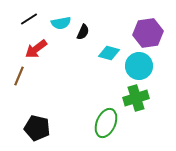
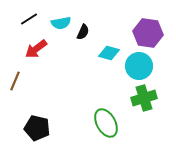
purple hexagon: rotated 16 degrees clockwise
brown line: moved 4 px left, 5 px down
green cross: moved 8 px right
green ellipse: rotated 52 degrees counterclockwise
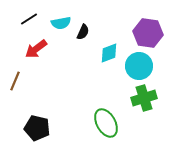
cyan diamond: rotated 35 degrees counterclockwise
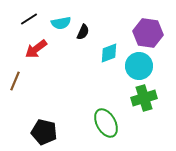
black pentagon: moved 7 px right, 4 px down
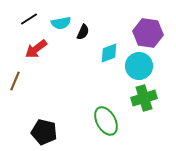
green ellipse: moved 2 px up
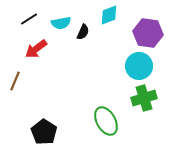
cyan diamond: moved 38 px up
black pentagon: rotated 20 degrees clockwise
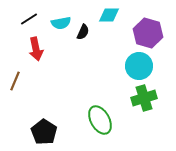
cyan diamond: rotated 20 degrees clockwise
purple hexagon: rotated 8 degrees clockwise
red arrow: rotated 65 degrees counterclockwise
green ellipse: moved 6 px left, 1 px up
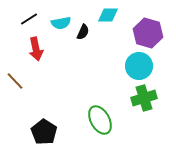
cyan diamond: moved 1 px left
brown line: rotated 66 degrees counterclockwise
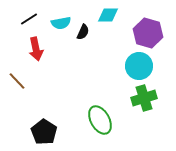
brown line: moved 2 px right
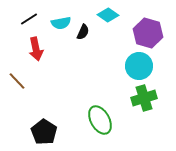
cyan diamond: rotated 35 degrees clockwise
